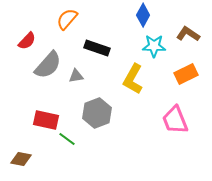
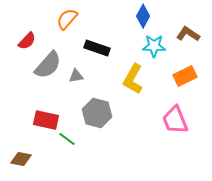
blue diamond: moved 1 px down
orange rectangle: moved 1 px left, 2 px down
gray hexagon: rotated 24 degrees counterclockwise
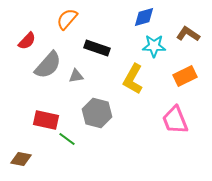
blue diamond: moved 1 px right, 1 px down; rotated 45 degrees clockwise
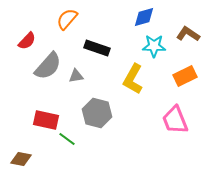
gray semicircle: moved 1 px down
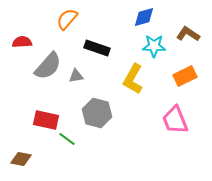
red semicircle: moved 5 px left, 1 px down; rotated 138 degrees counterclockwise
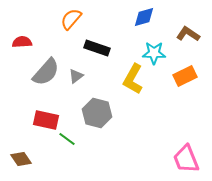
orange semicircle: moved 4 px right
cyan star: moved 7 px down
gray semicircle: moved 2 px left, 6 px down
gray triangle: rotated 28 degrees counterclockwise
pink trapezoid: moved 11 px right, 39 px down
brown diamond: rotated 45 degrees clockwise
